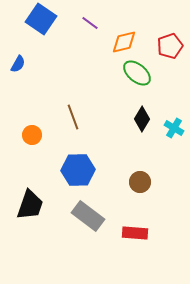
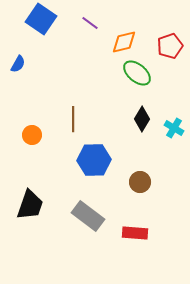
brown line: moved 2 px down; rotated 20 degrees clockwise
blue hexagon: moved 16 px right, 10 px up
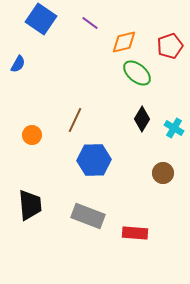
brown line: moved 2 px right, 1 px down; rotated 25 degrees clockwise
brown circle: moved 23 px right, 9 px up
black trapezoid: rotated 24 degrees counterclockwise
gray rectangle: rotated 16 degrees counterclockwise
